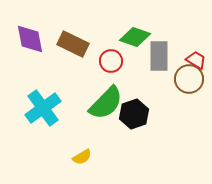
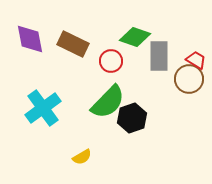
green semicircle: moved 2 px right, 1 px up
black hexagon: moved 2 px left, 4 px down
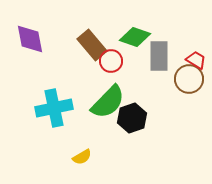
brown rectangle: moved 19 px right, 1 px down; rotated 24 degrees clockwise
cyan cross: moved 11 px right; rotated 24 degrees clockwise
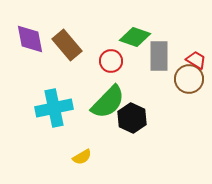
brown rectangle: moved 25 px left
black hexagon: rotated 16 degrees counterclockwise
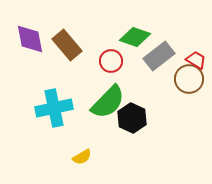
gray rectangle: rotated 52 degrees clockwise
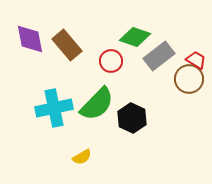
green semicircle: moved 11 px left, 2 px down
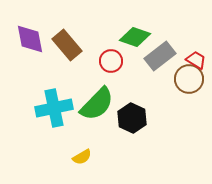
gray rectangle: moved 1 px right
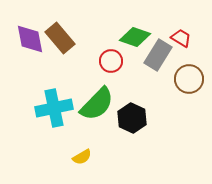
brown rectangle: moved 7 px left, 7 px up
gray rectangle: moved 2 px left, 1 px up; rotated 20 degrees counterclockwise
red trapezoid: moved 15 px left, 22 px up
